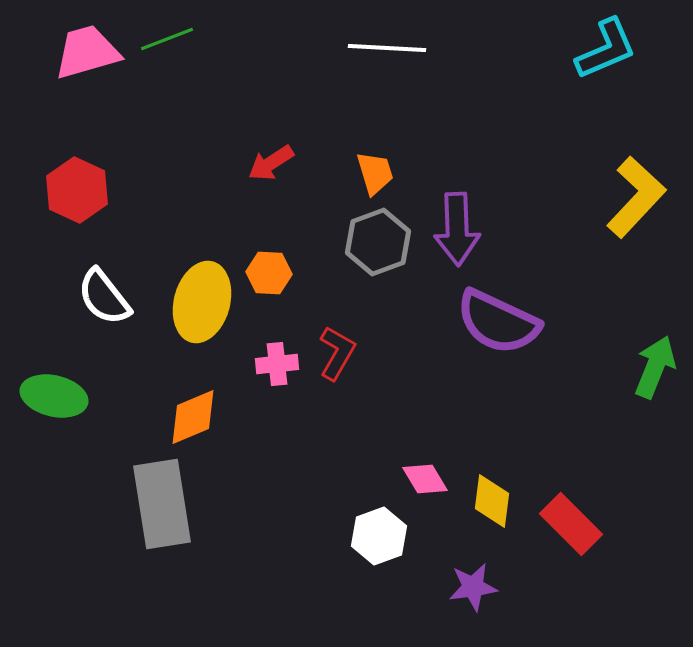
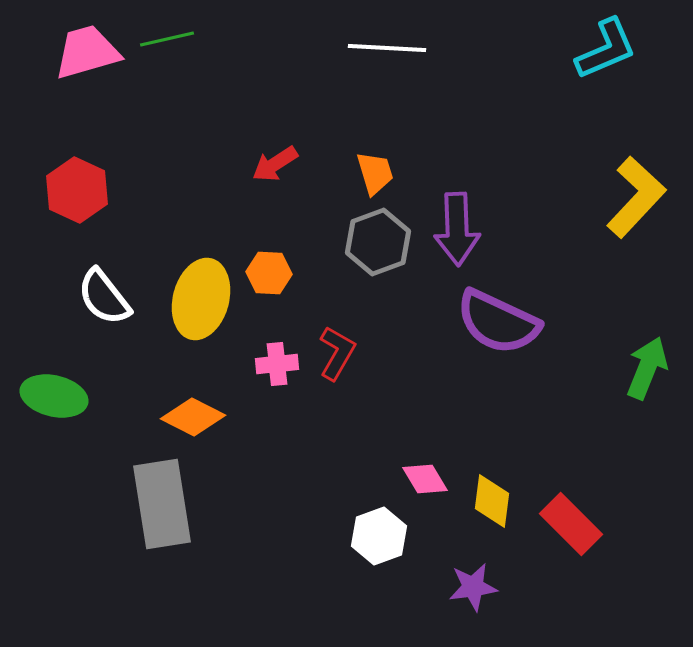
green line: rotated 8 degrees clockwise
red arrow: moved 4 px right, 1 px down
yellow ellipse: moved 1 px left, 3 px up
green arrow: moved 8 px left, 1 px down
orange diamond: rotated 50 degrees clockwise
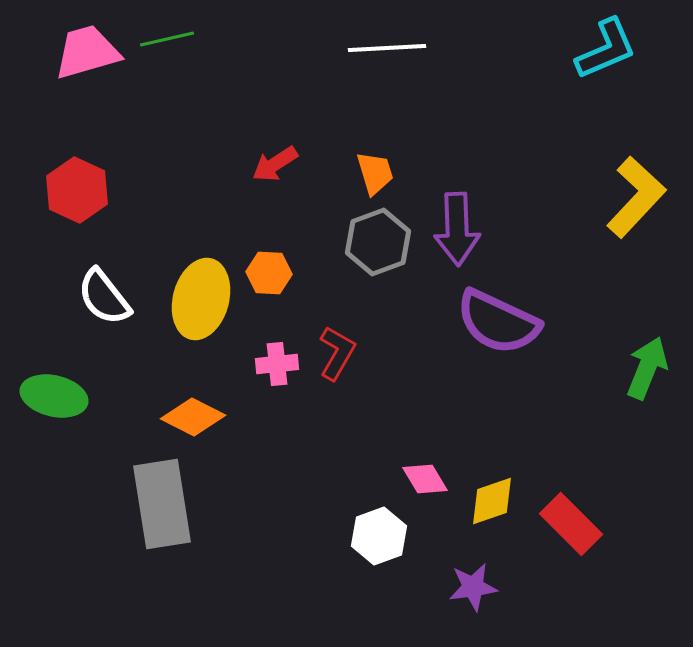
white line: rotated 6 degrees counterclockwise
yellow diamond: rotated 64 degrees clockwise
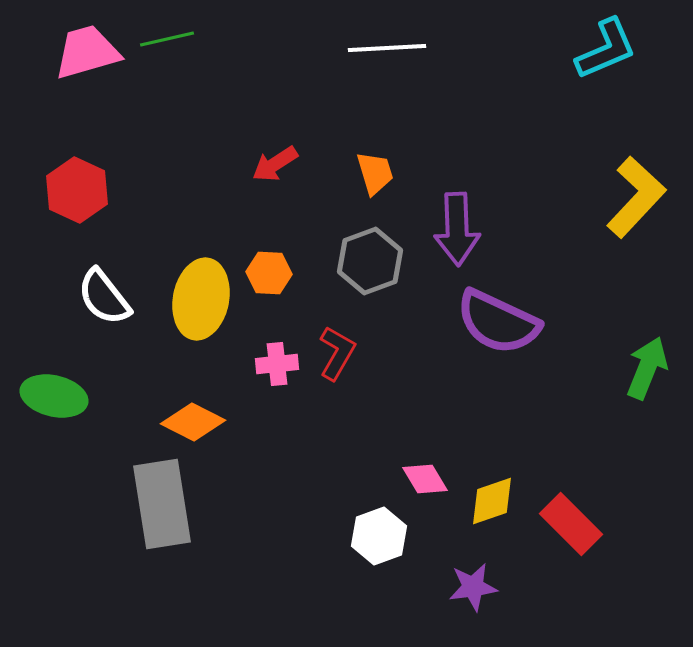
gray hexagon: moved 8 px left, 19 px down
yellow ellipse: rotated 4 degrees counterclockwise
orange diamond: moved 5 px down
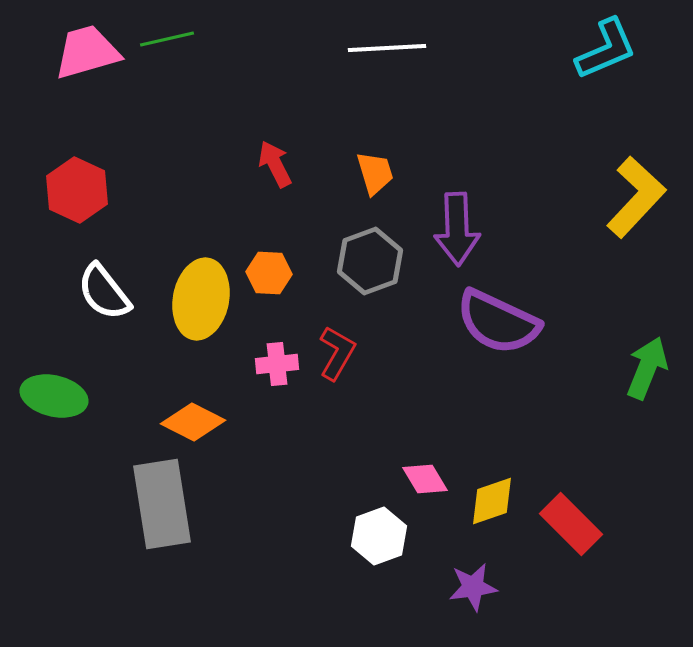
red arrow: rotated 96 degrees clockwise
white semicircle: moved 5 px up
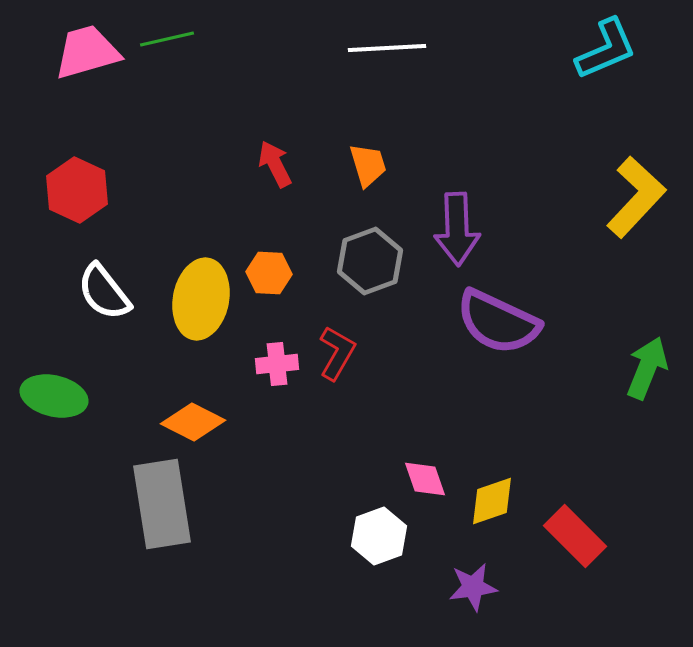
orange trapezoid: moved 7 px left, 8 px up
pink diamond: rotated 12 degrees clockwise
red rectangle: moved 4 px right, 12 px down
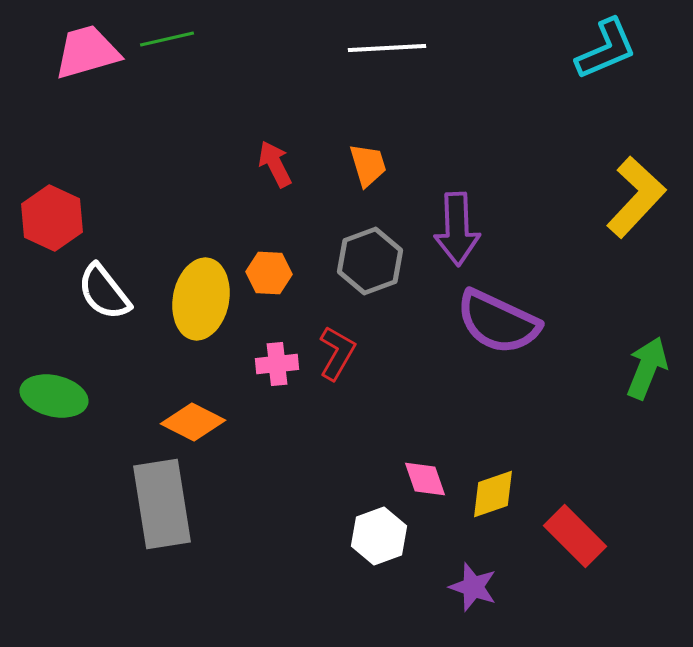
red hexagon: moved 25 px left, 28 px down
yellow diamond: moved 1 px right, 7 px up
purple star: rotated 27 degrees clockwise
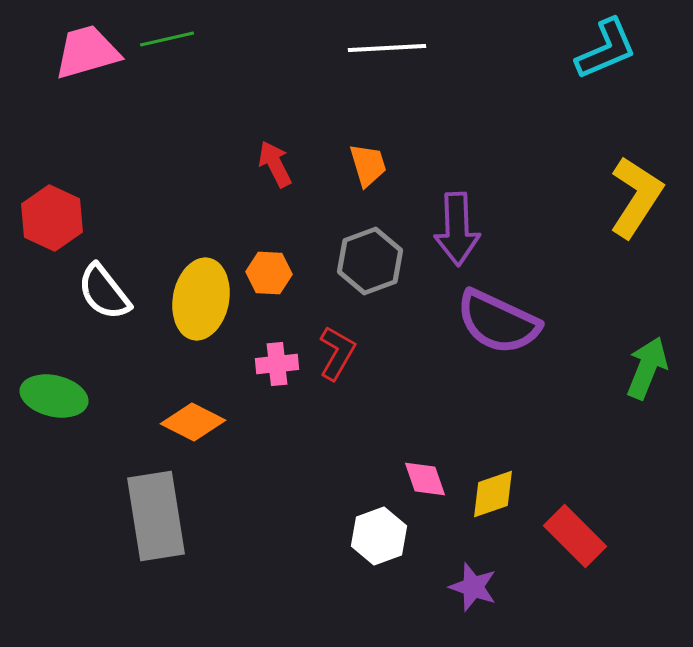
yellow L-shape: rotated 10 degrees counterclockwise
gray rectangle: moved 6 px left, 12 px down
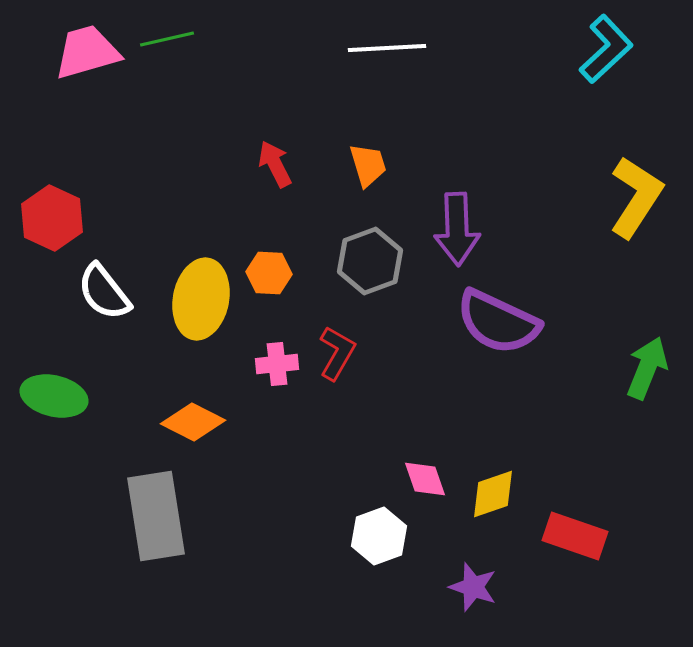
cyan L-shape: rotated 20 degrees counterclockwise
red rectangle: rotated 26 degrees counterclockwise
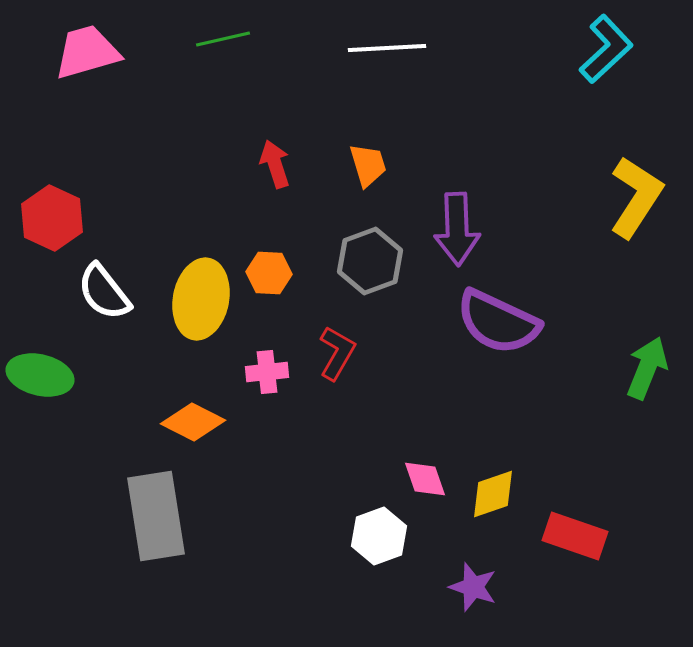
green line: moved 56 px right
red arrow: rotated 9 degrees clockwise
pink cross: moved 10 px left, 8 px down
green ellipse: moved 14 px left, 21 px up
